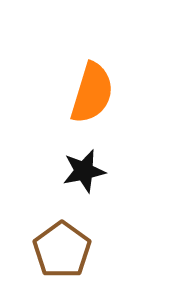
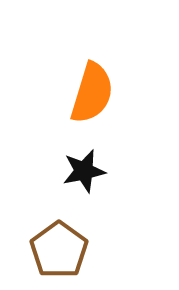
brown pentagon: moved 3 px left
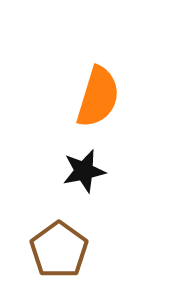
orange semicircle: moved 6 px right, 4 px down
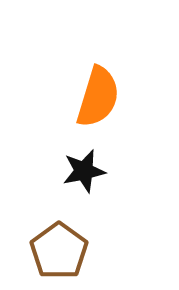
brown pentagon: moved 1 px down
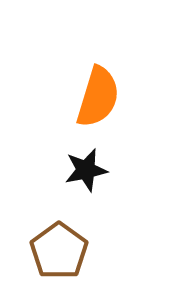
black star: moved 2 px right, 1 px up
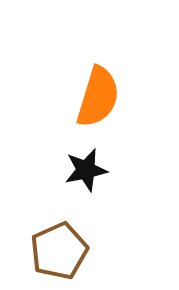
brown pentagon: rotated 12 degrees clockwise
